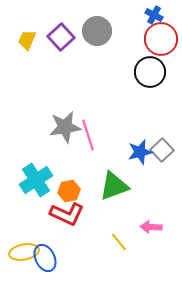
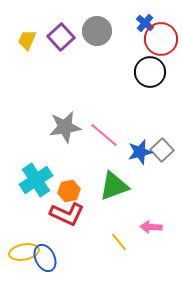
blue cross: moved 9 px left, 8 px down; rotated 12 degrees clockwise
pink line: moved 16 px right; rotated 32 degrees counterclockwise
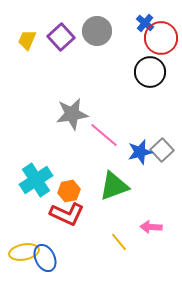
red circle: moved 1 px up
gray star: moved 7 px right, 13 px up
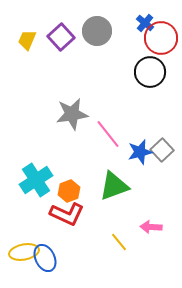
pink line: moved 4 px right, 1 px up; rotated 12 degrees clockwise
orange hexagon: rotated 10 degrees counterclockwise
